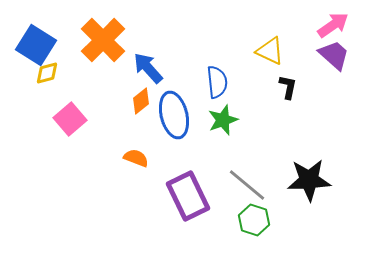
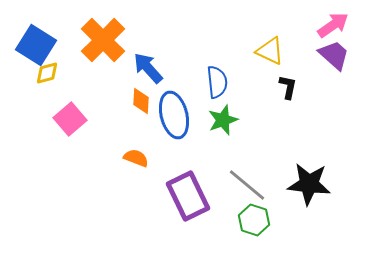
orange diamond: rotated 48 degrees counterclockwise
black star: moved 4 px down; rotated 9 degrees clockwise
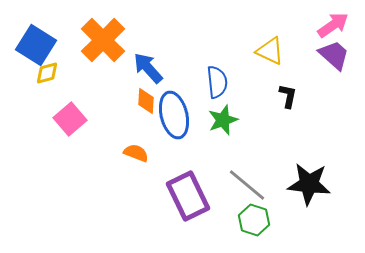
black L-shape: moved 9 px down
orange diamond: moved 5 px right
orange semicircle: moved 5 px up
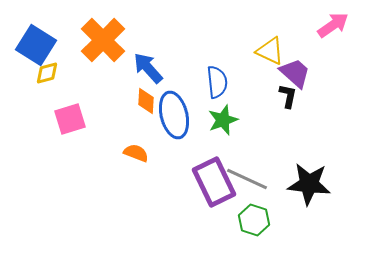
purple trapezoid: moved 39 px left, 18 px down
pink square: rotated 24 degrees clockwise
gray line: moved 6 px up; rotated 15 degrees counterclockwise
purple rectangle: moved 26 px right, 14 px up
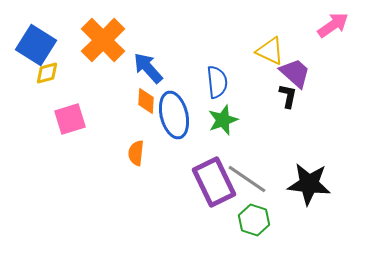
orange semicircle: rotated 105 degrees counterclockwise
gray line: rotated 9 degrees clockwise
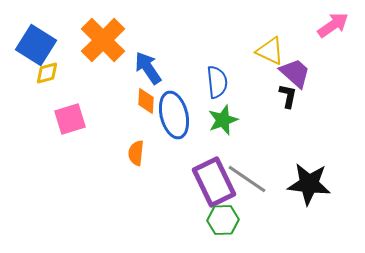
blue arrow: rotated 8 degrees clockwise
green hexagon: moved 31 px left; rotated 20 degrees counterclockwise
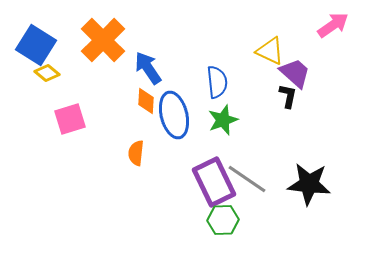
yellow diamond: rotated 55 degrees clockwise
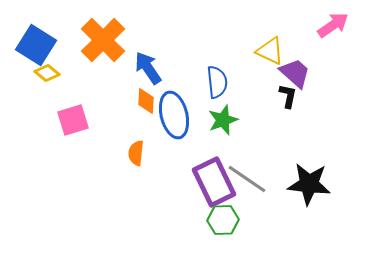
pink square: moved 3 px right, 1 px down
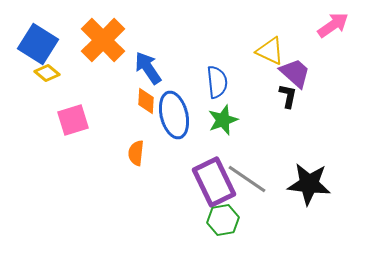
blue square: moved 2 px right, 1 px up
green hexagon: rotated 8 degrees counterclockwise
